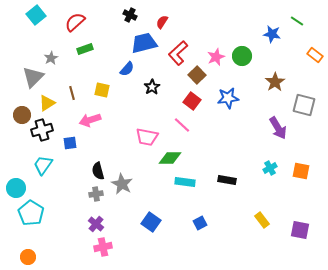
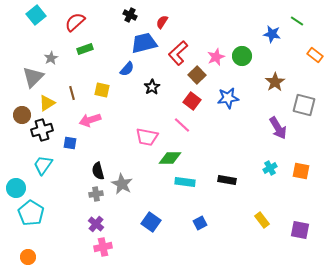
blue square at (70, 143): rotated 16 degrees clockwise
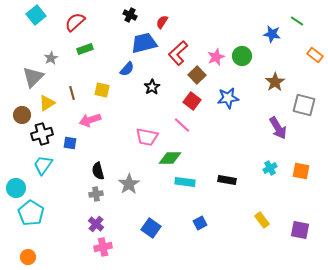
black cross at (42, 130): moved 4 px down
gray star at (122, 184): moved 7 px right; rotated 10 degrees clockwise
blue square at (151, 222): moved 6 px down
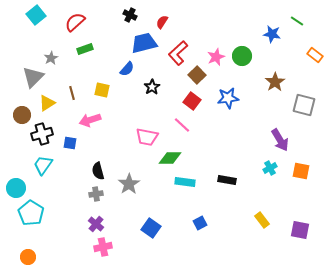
purple arrow at (278, 128): moved 2 px right, 12 px down
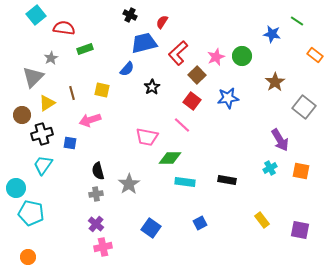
red semicircle at (75, 22): moved 11 px left, 6 px down; rotated 50 degrees clockwise
gray square at (304, 105): moved 2 px down; rotated 25 degrees clockwise
cyan pentagon at (31, 213): rotated 20 degrees counterclockwise
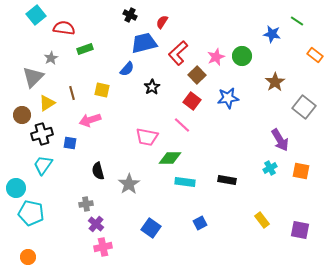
gray cross at (96, 194): moved 10 px left, 10 px down
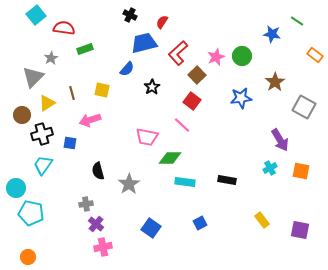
blue star at (228, 98): moved 13 px right
gray square at (304, 107): rotated 10 degrees counterclockwise
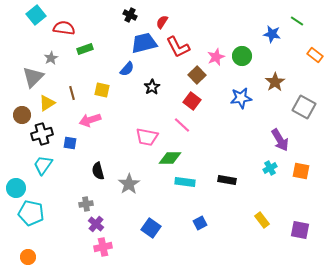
red L-shape at (178, 53): moved 6 px up; rotated 75 degrees counterclockwise
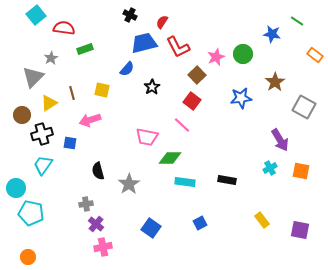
green circle at (242, 56): moved 1 px right, 2 px up
yellow triangle at (47, 103): moved 2 px right
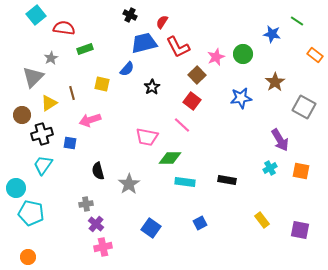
yellow square at (102, 90): moved 6 px up
